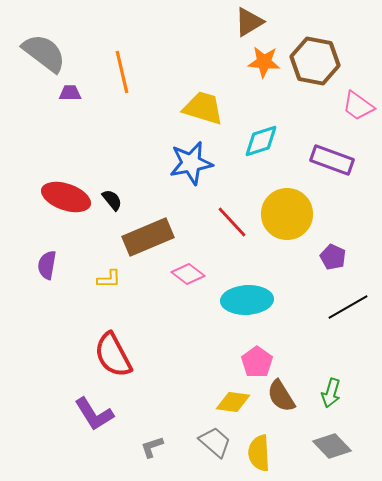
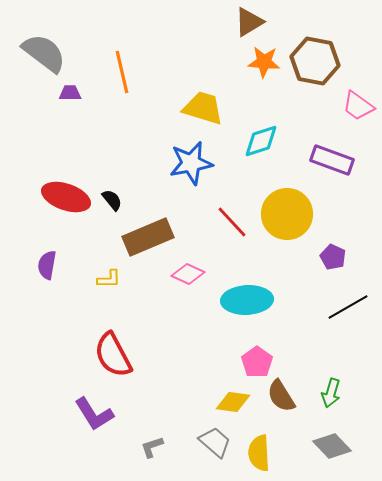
pink diamond: rotated 12 degrees counterclockwise
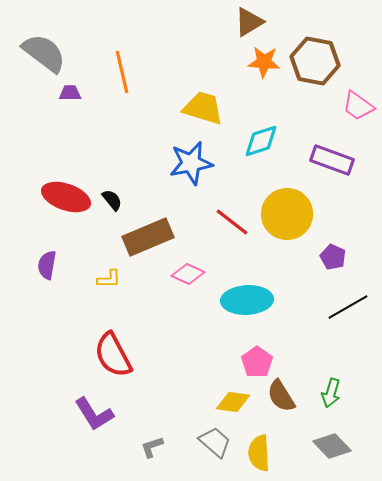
red line: rotated 9 degrees counterclockwise
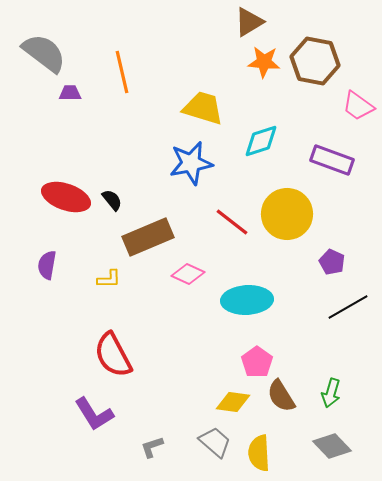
purple pentagon: moved 1 px left, 5 px down
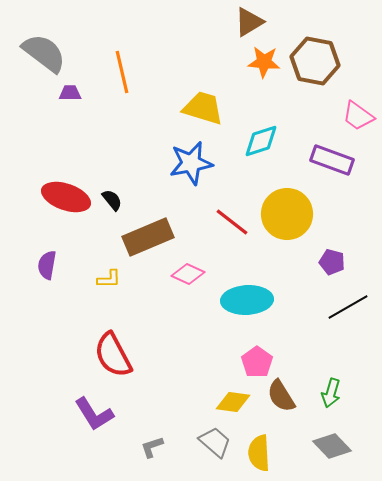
pink trapezoid: moved 10 px down
purple pentagon: rotated 10 degrees counterclockwise
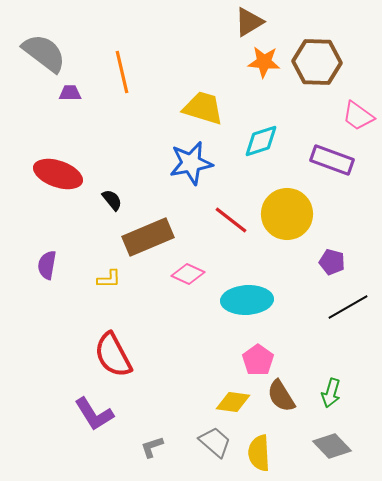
brown hexagon: moved 2 px right, 1 px down; rotated 9 degrees counterclockwise
red ellipse: moved 8 px left, 23 px up
red line: moved 1 px left, 2 px up
pink pentagon: moved 1 px right, 2 px up
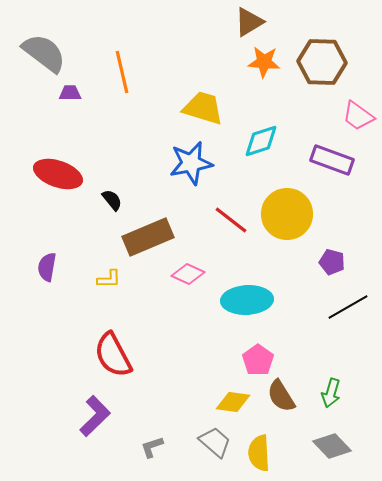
brown hexagon: moved 5 px right
purple semicircle: moved 2 px down
purple L-shape: moved 1 px right, 2 px down; rotated 102 degrees counterclockwise
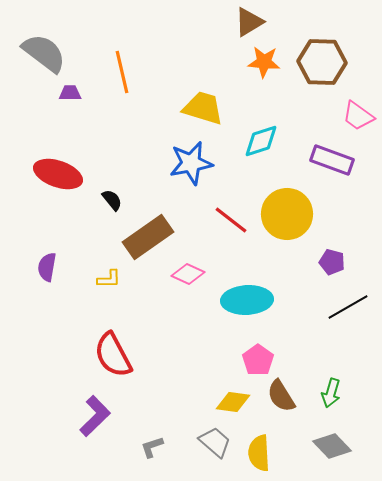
brown rectangle: rotated 12 degrees counterclockwise
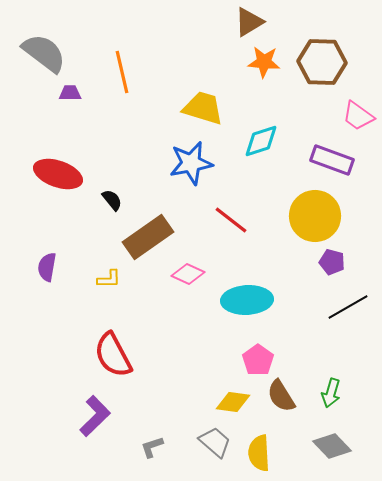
yellow circle: moved 28 px right, 2 px down
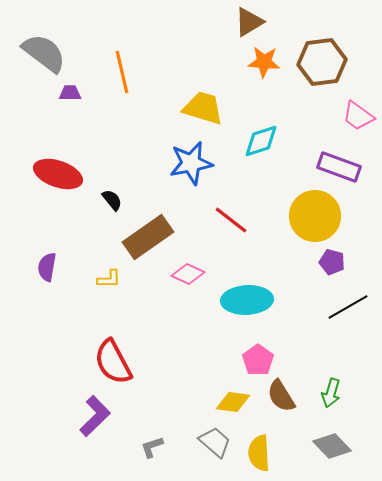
brown hexagon: rotated 9 degrees counterclockwise
purple rectangle: moved 7 px right, 7 px down
red semicircle: moved 7 px down
